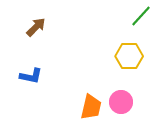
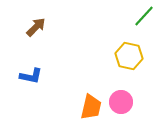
green line: moved 3 px right
yellow hexagon: rotated 12 degrees clockwise
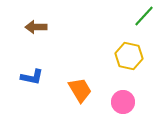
brown arrow: rotated 135 degrees counterclockwise
blue L-shape: moved 1 px right, 1 px down
pink circle: moved 2 px right
orange trapezoid: moved 11 px left, 17 px up; rotated 44 degrees counterclockwise
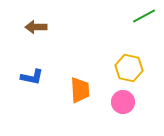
green line: rotated 20 degrees clockwise
yellow hexagon: moved 12 px down
orange trapezoid: rotated 28 degrees clockwise
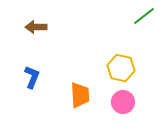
green line: rotated 10 degrees counterclockwise
yellow hexagon: moved 8 px left
blue L-shape: rotated 80 degrees counterclockwise
orange trapezoid: moved 5 px down
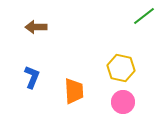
orange trapezoid: moved 6 px left, 4 px up
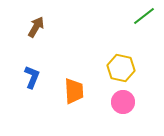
brown arrow: rotated 120 degrees clockwise
